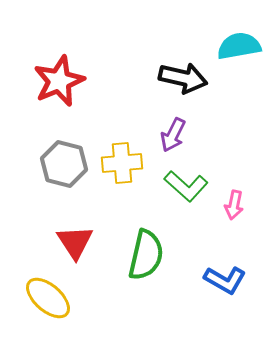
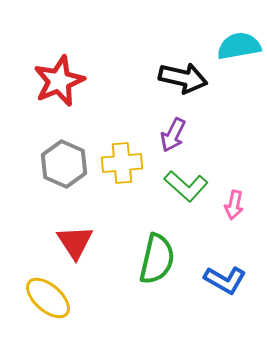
gray hexagon: rotated 9 degrees clockwise
green semicircle: moved 11 px right, 4 px down
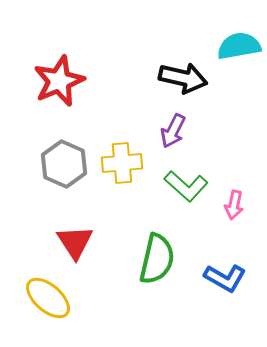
purple arrow: moved 4 px up
blue L-shape: moved 2 px up
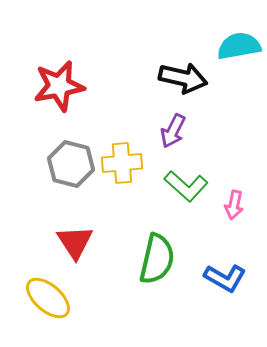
red star: moved 5 px down; rotated 12 degrees clockwise
gray hexagon: moved 7 px right; rotated 9 degrees counterclockwise
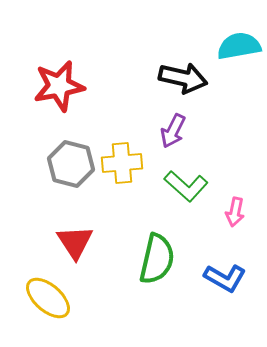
pink arrow: moved 1 px right, 7 px down
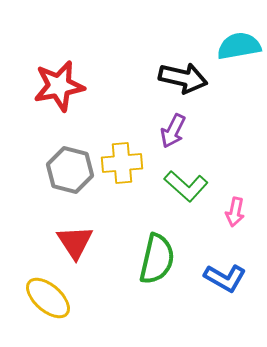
gray hexagon: moved 1 px left, 6 px down
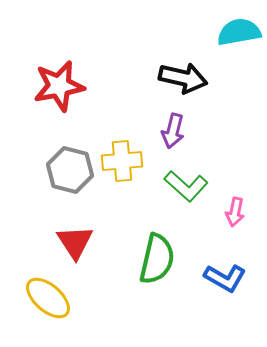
cyan semicircle: moved 14 px up
purple arrow: rotated 12 degrees counterclockwise
yellow cross: moved 2 px up
